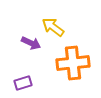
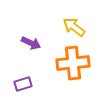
yellow arrow: moved 21 px right
purple rectangle: moved 1 px down
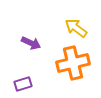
yellow arrow: moved 2 px right, 1 px down
orange cross: rotated 8 degrees counterclockwise
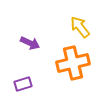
yellow arrow: moved 4 px right, 1 px up; rotated 15 degrees clockwise
purple arrow: moved 1 px left
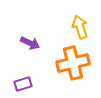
yellow arrow: rotated 20 degrees clockwise
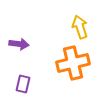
purple arrow: moved 11 px left, 1 px down; rotated 18 degrees counterclockwise
purple rectangle: rotated 60 degrees counterclockwise
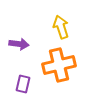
yellow arrow: moved 19 px left
orange cross: moved 14 px left, 2 px down
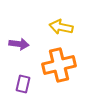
yellow arrow: rotated 60 degrees counterclockwise
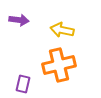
yellow arrow: moved 1 px right, 3 px down
purple arrow: moved 24 px up
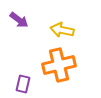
purple arrow: rotated 30 degrees clockwise
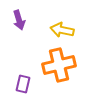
purple arrow: rotated 36 degrees clockwise
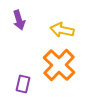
orange cross: rotated 32 degrees counterclockwise
